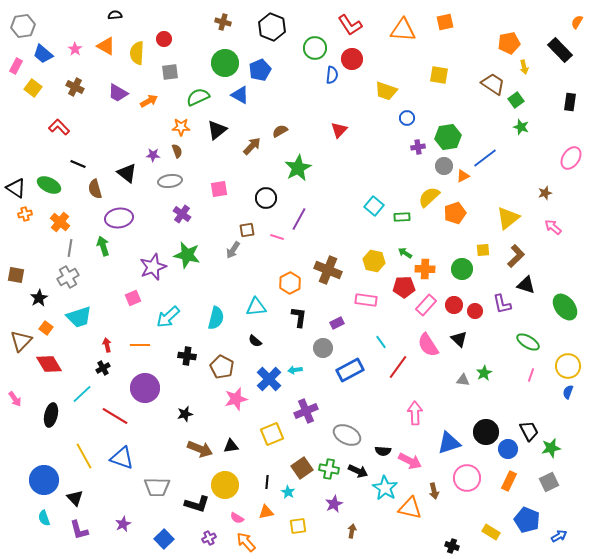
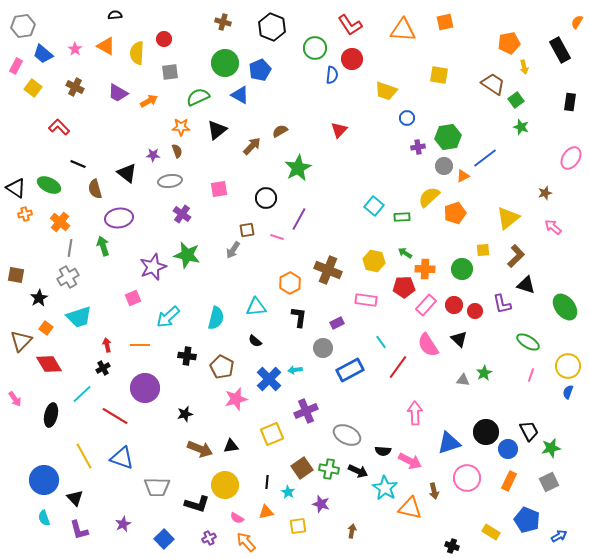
black rectangle at (560, 50): rotated 15 degrees clockwise
purple star at (334, 504): moved 13 px left; rotated 30 degrees counterclockwise
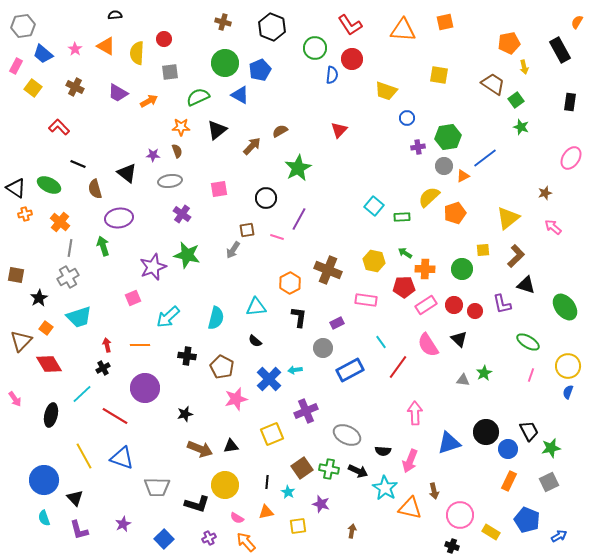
pink rectangle at (426, 305): rotated 15 degrees clockwise
pink arrow at (410, 461): rotated 85 degrees clockwise
pink circle at (467, 478): moved 7 px left, 37 px down
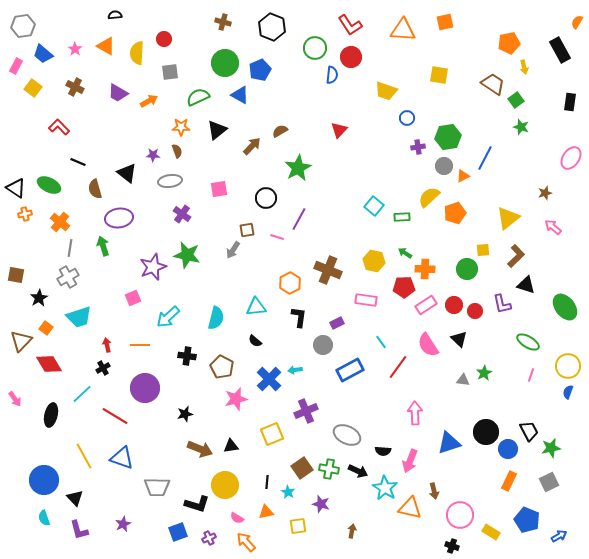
red circle at (352, 59): moved 1 px left, 2 px up
blue line at (485, 158): rotated 25 degrees counterclockwise
black line at (78, 164): moved 2 px up
green circle at (462, 269): moved 5 px right
gray circle at (323, 348): moved 3 px up
blue square at (164, 539): moved 14 px right, 7 px up; rotated 24 degrees clockwise
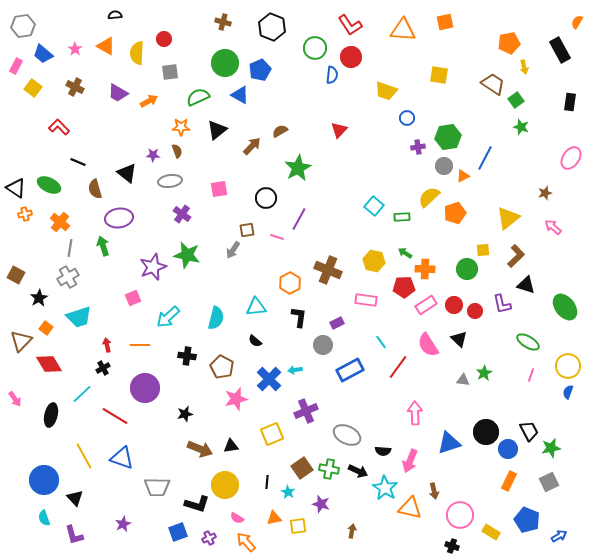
brown square at (16, 275): rotated 18 degrees clockwise
orange triangle at (266, 512): moved 8 px right, 6 px down
purple L-shape at (79, 530): moved 5 px left, 5 px down
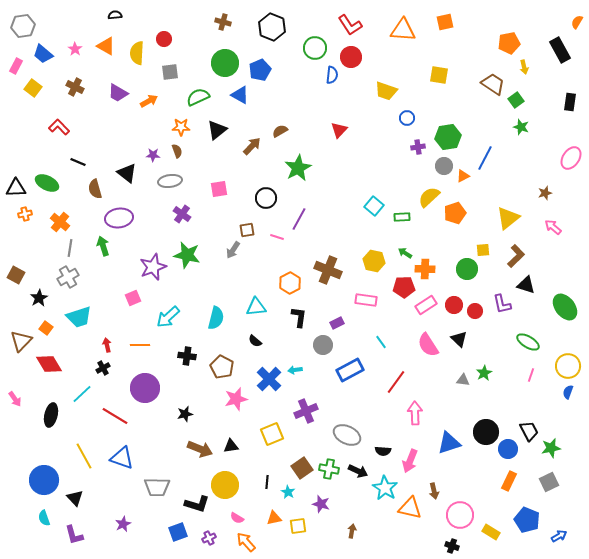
green ellipse at (49, 185): moved 2 px left, 2 px up
black triangle at (16, 188): rotated 35 degrees counterclockwise
red line at (398, 367): moved 2 px left, 15 px down
